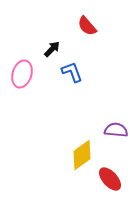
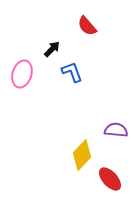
yellow diamond: rotated 12 degrees counterclockwise
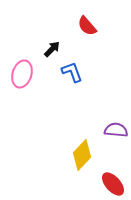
red ellipse: moved 3 px right, 5 px down
